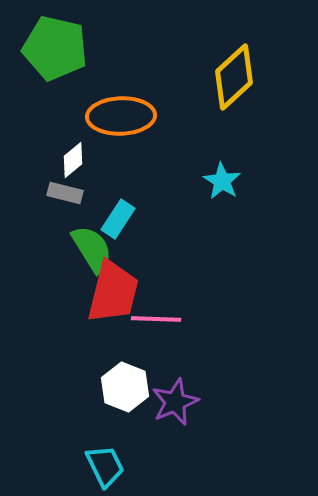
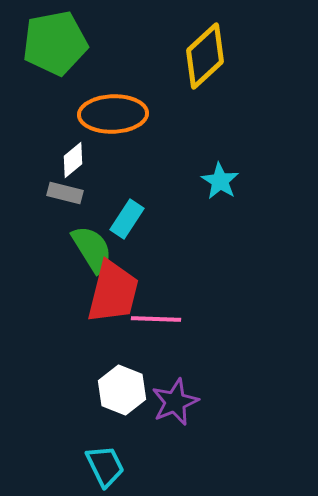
green pentagon: moved 5 px up; rotated 24 degrees counterclockwise
yellow diamond: moved 29 px left, 21 px up
orange ellipse: moved 8 px left, 2 px up
cyan star: moved 2 px left
cyan rectangle: moved 9 px right
white hexagon: moved 3 px left, 3 px down
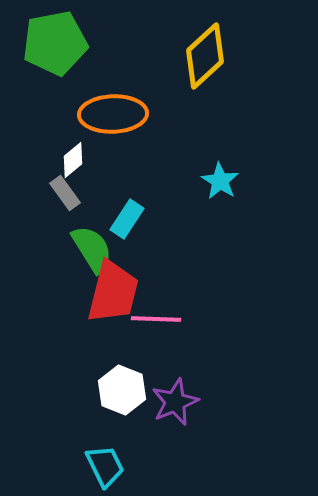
gray rectangle: rotated 40 degrees clockwise
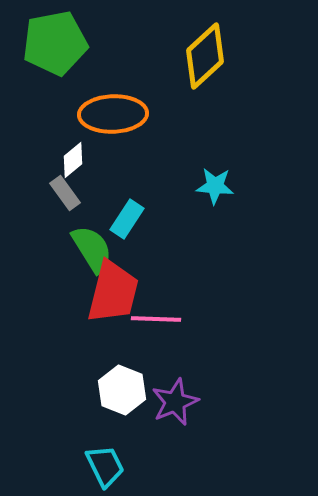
cyan star: moved 5 px left, 5 px down; rotated 27 degrees counterclockwise
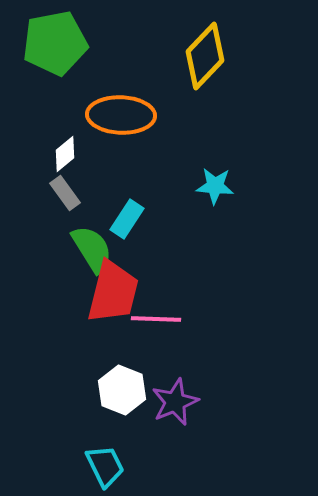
yellow diamond: rotated 4 degrees counterclockwise
orange ellipse: moved 8 px right, 1 px down; rotated 4 degrees clockwise
white diamond: moved 8 px left, 6 px up
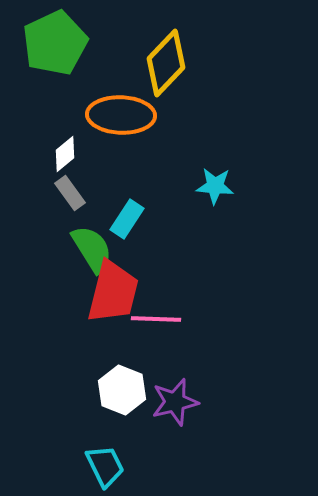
green pentagon: rotated 14 degrees counterclockwise
yellow diamond: moved 39 px left, 7 px down
gray rectangle: moved 5 px right
purple star: rotated 9 degrees clockwise
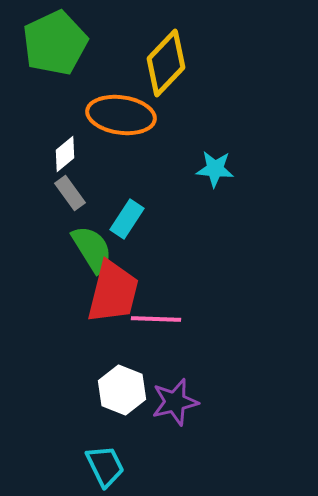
orange ellipse: rotated 6 degrees clockwise
cyan star: moved 17 px up
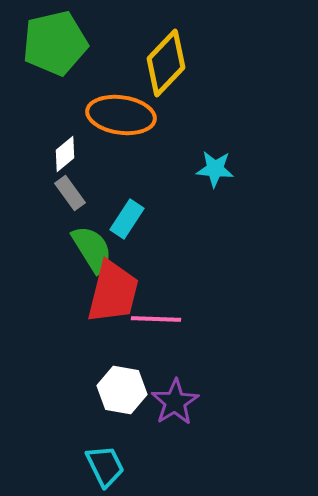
green pentagon: rotated 12 degrees clockwise
white hexagon: rotated 12 degrees counterclockwise
purple star: rotated 18 degrees counterclockwise
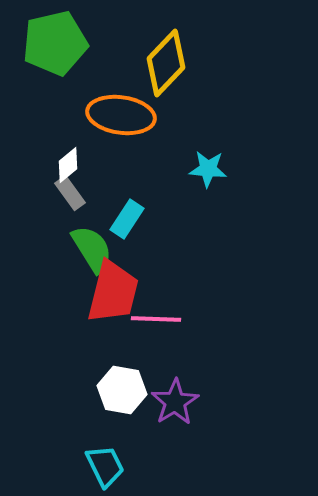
white diamond: moved 3 px right, 11 px down
cyan star: moved 7 px left
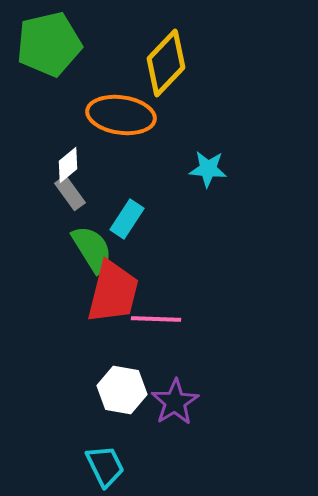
green pentagon: moved 6 px left, 1 px down
